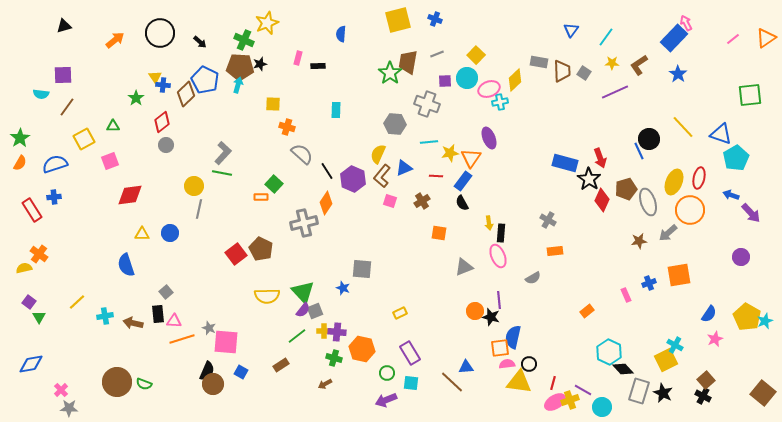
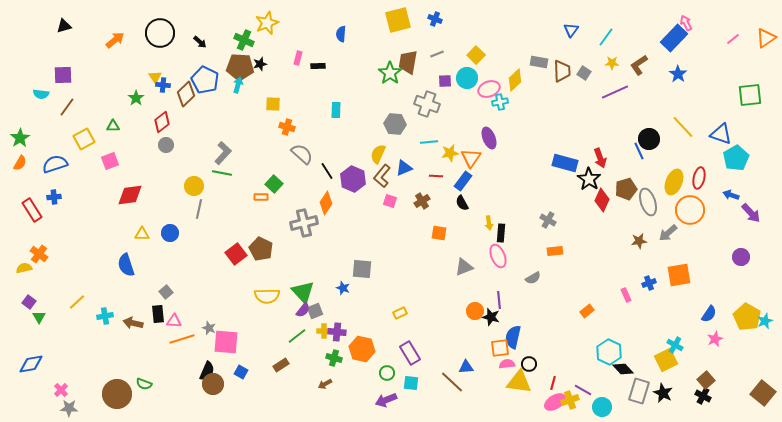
brown circle at (117, 382): moved 12 px down
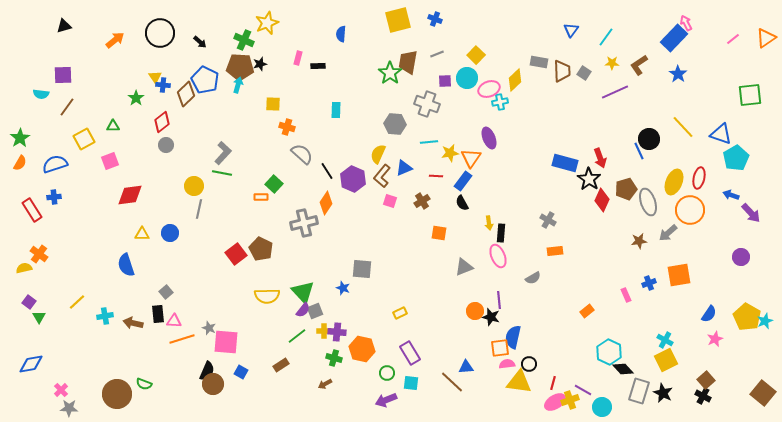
cyan cross at (675, 345): moved 10 px left, 5 px up
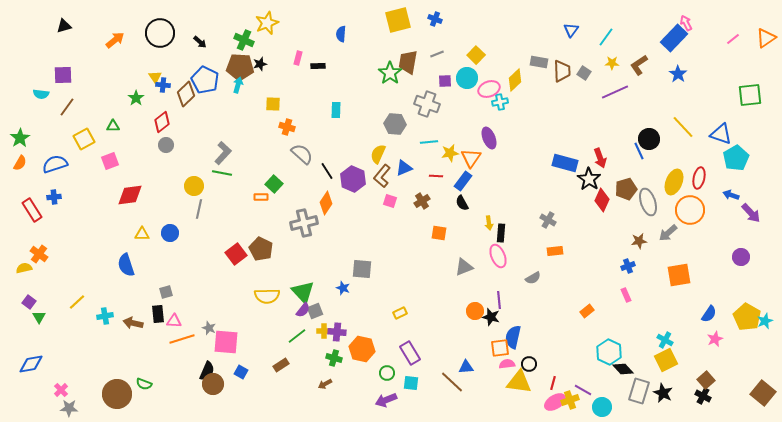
blue cross at (649, 283): moved 21 px left, 17 px up
gray square at (166, 292): rotated 24 degrees clockwise
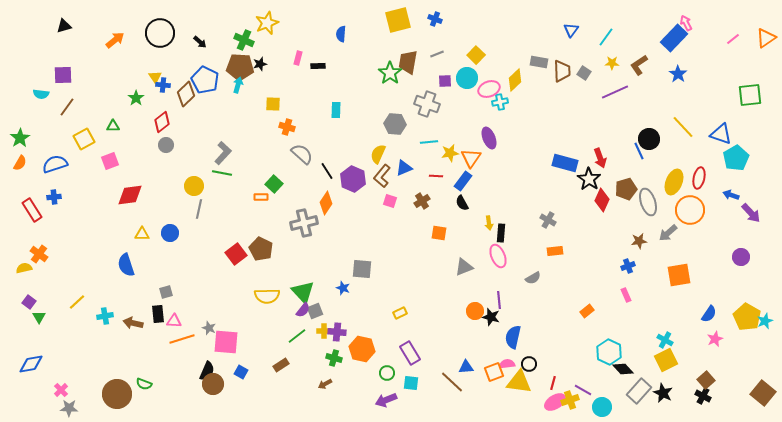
orange square at (500, 348): moved 6 px left, 24 px down; rotated 12 degrees counterclockwise
gray rectangle at (639, 391): rotated 25 degrees clockwise
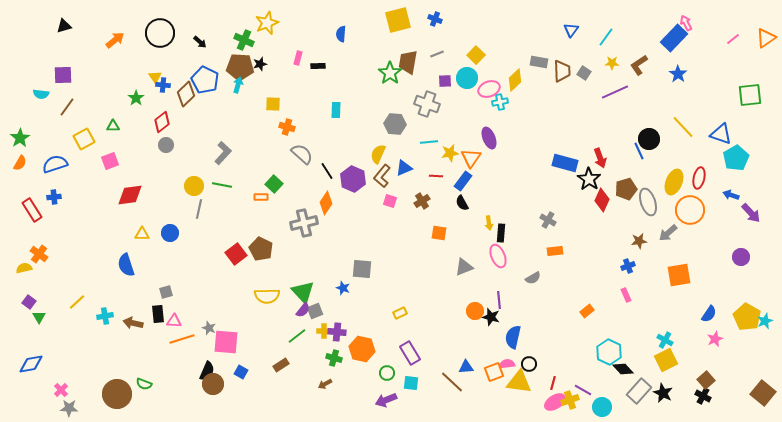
green line at (222, 173): moved 12 px down
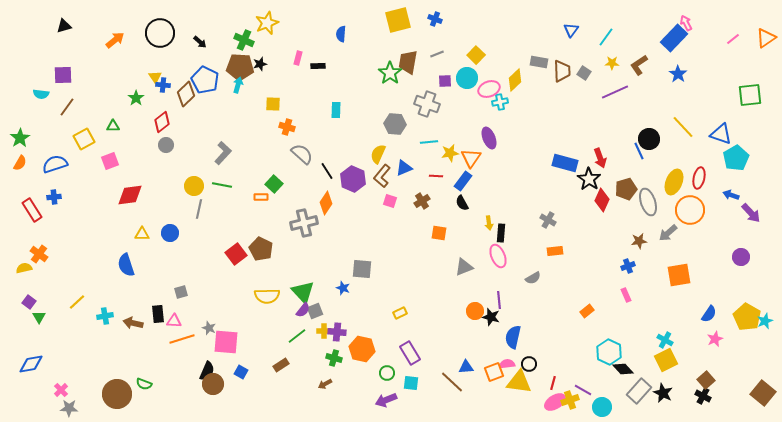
gray square at (166, 292): moved 15 px right
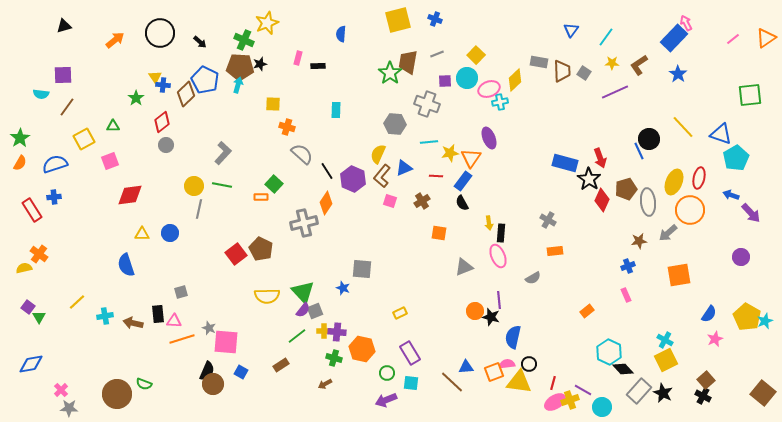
gray ellipse at (648, 202): rotated 12 degrees clockwise
purple square at (29, 302): moved 1 px left, 5 px down
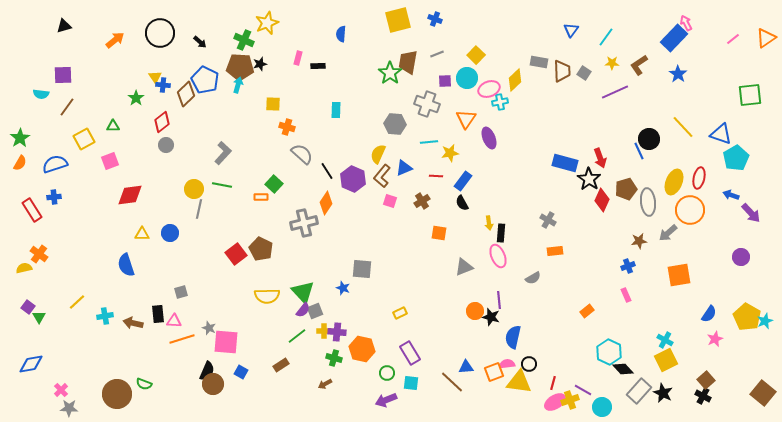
orange triangle at (471, 158): moved 5 px left, 39 px up
yellow circle at (194, 186): moved 3 px down
